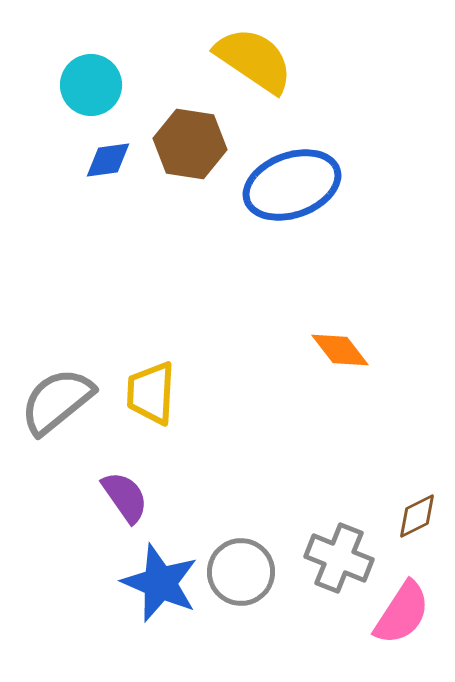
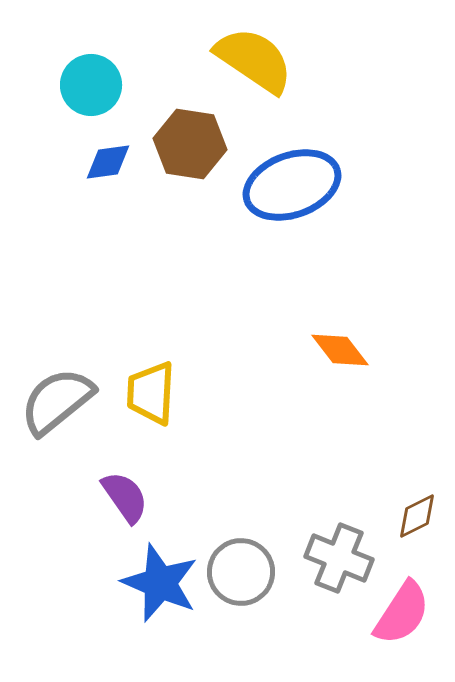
blue diamond: moved 2 px down
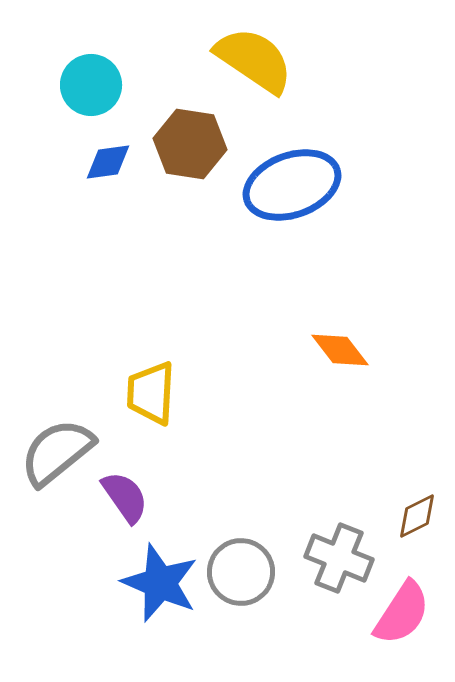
gray semicircle: moved 51 px down
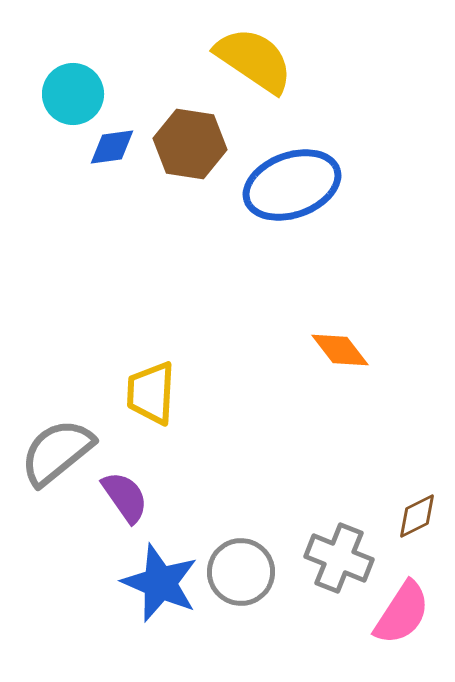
cyan circle: moved 18 px left, 9 px down
blue diamond: moved 4 px right, 15 px up
